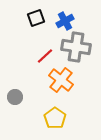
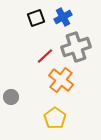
blue cross: moved 2 px left, 4 px up
gray cross: rotated 28 degrees counterclockwise
gray circle: moved 4 px left
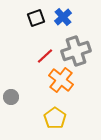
blue cross: rotated 12 degrees counterclockwise
gray cross: moved 4 px down
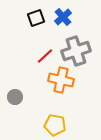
orange cross: rotated 25 degrees counterclockwise
gray circle: moved 4 px right
yellow pentagon: moved 7 px down; rotated 25 degrees counterclockwise
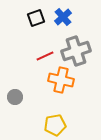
red line: rotated 18 degrees clockwise
yellow pentagon: rotated 20 degrees counterclockwise
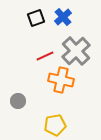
gray cross: rotated 24 degrees counterclockwise
gray circle: moved 3 px right, 4 px down
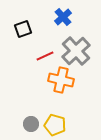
black square: moved 13 px left, 11 px down
gray circle: moved 13 px right, 23 px down
yellow pentagon: rotated 25 degrees clockwise
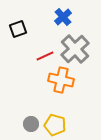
black square: moved 5 px left
gray cross: moved 1 px left, 2 px up
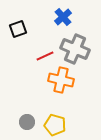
gray cross: rotated 24 degrees counterclockwise
gray circle: moved 4 px left, 2 px up
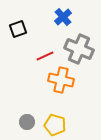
gray cross: moved 4 px right
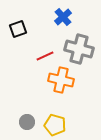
gray cross: rotated 8 degrees counterclockwise
